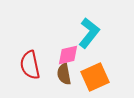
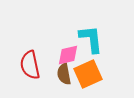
cyan L-shape: moved 2 px right, 6 px down; rotated 44 degrees counterclockwise
orange square: moved 7 px left, 3 px up
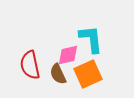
brown semicircle: moved 6 px left; rotated 15 degrees counterclockwise
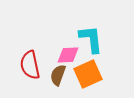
pink diamond: rotated 10 degrees clockwise
brown semicircle: moved 1 px down; rotated 45 degrees clockwise
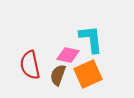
pink diamond: rotated 15 degrees clockwise
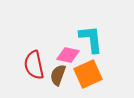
red semicircle: moved 4 px right
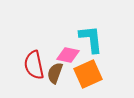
brown semicircle: moved 3 px left, 2 px up
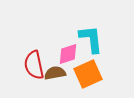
pink diamond: moved 1 px up; rotated 30 degrees counterclockwise
brown semicircle: rotated 60 degrees clockwise
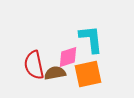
pink diamond: moved 3 px down
orange square: rotated 12 degrees clockwise
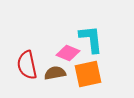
pink diamond: moved 4 px up; rotated 40 degrees clockwise
red semicircle: moved 7 px left
